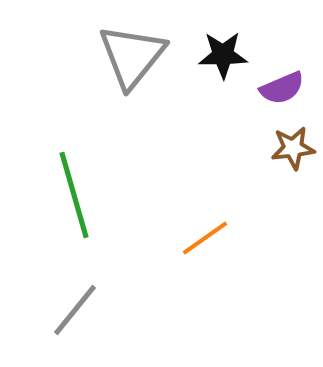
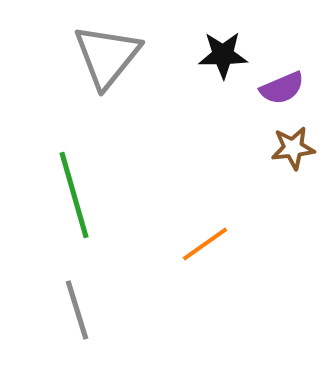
gray triangle: moved 25 px left
orange line: moved 6 px down
gray line: moved 2 px right; rotated 56 degrees counterclockwise
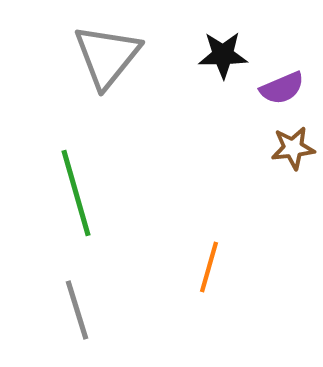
green line: moved 2 px right, 2 px up
orange line: moved 4 px right, 23 px down; rotated 39 degrees counterclockwise
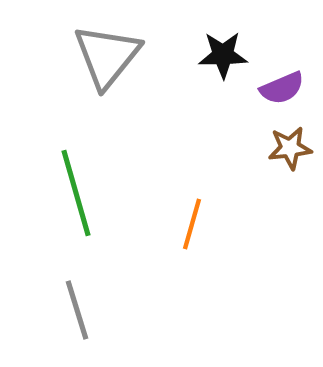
brown star: moved 3 px left
orange line: moved 17 px left, 43 px up
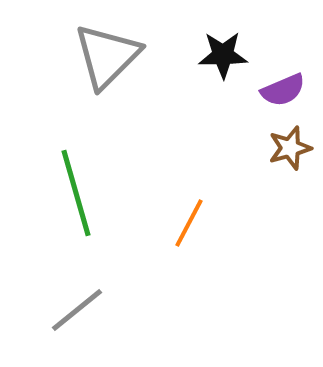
gray triangle: rotated 6 degrees clockwise
purple semicircle: moved 1 px right, 2 px down
brown star: rotated 9 degrees counterclockwise
orange line: moved 3 px left, 1 px up; rotated 12 degrees clockwise
gray line: rotated 68 degrees clockwise
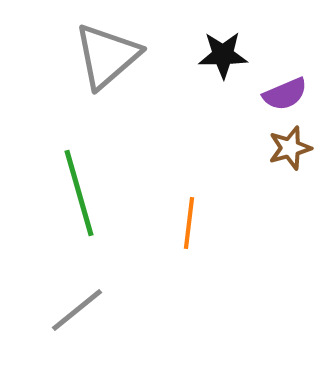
gray triangle: rotated 4 degrees clockwise
purple semicircle: moved 2 px right, 4 px down
green line: moved 3 px right
orange line: rotated 21 degrees counterclockwise
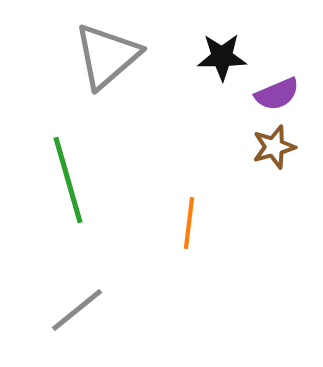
black star: moved 1 px left, 2 px down
purple semicircle: moved 8 px left
brown star: moved 16 px left, 1 px up
green line: moved 11 px left, 13 px up
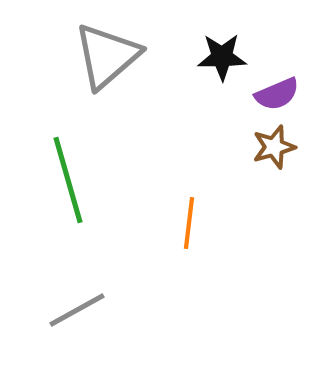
gray line: rotated 10 degrees clockwise
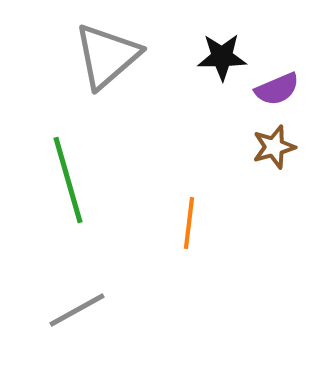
purple semicircle: moved 5 px up
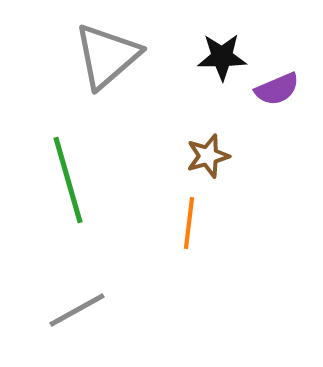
brown star: moved 66 px left, 9 px down
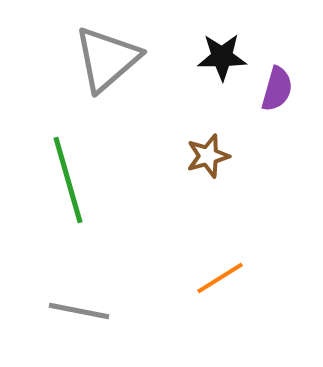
gray triangle: moved 3 px down
purple semicircle: rotated 51 degrees counterclockwise
orange line: moved 31 px right, 55 px down; rotated 51 degrees clockwise
gray line: moved 2 px right, 1 px down; rotated 40 degrees clockwise
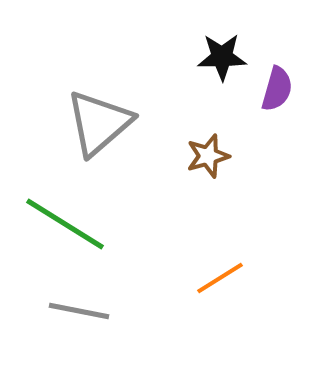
gray triangle: moved 8 px left, 64 px down
green line: moved 3 px left, 44 px down; rotated 42 degrees counterclockwise
